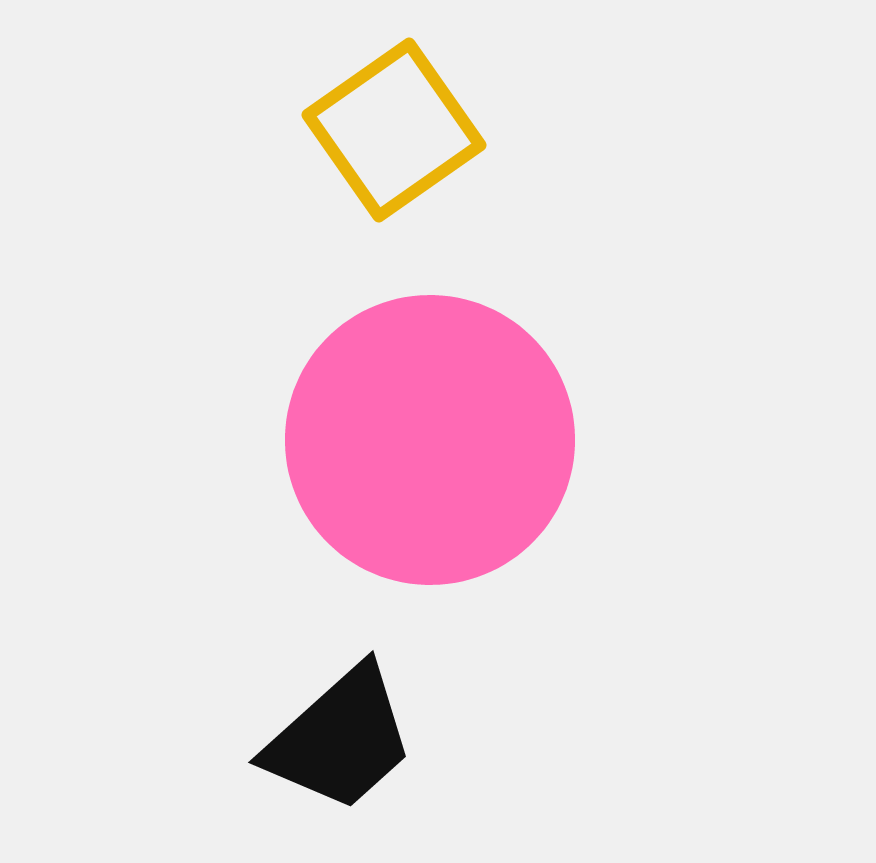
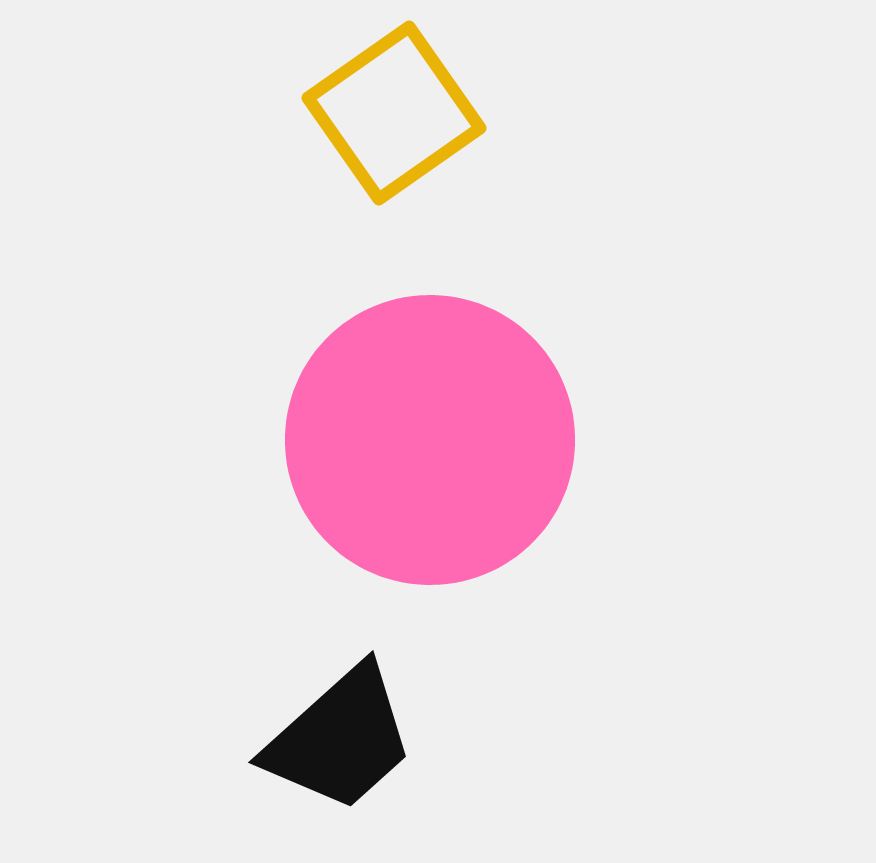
yellow square: moved 17 px up
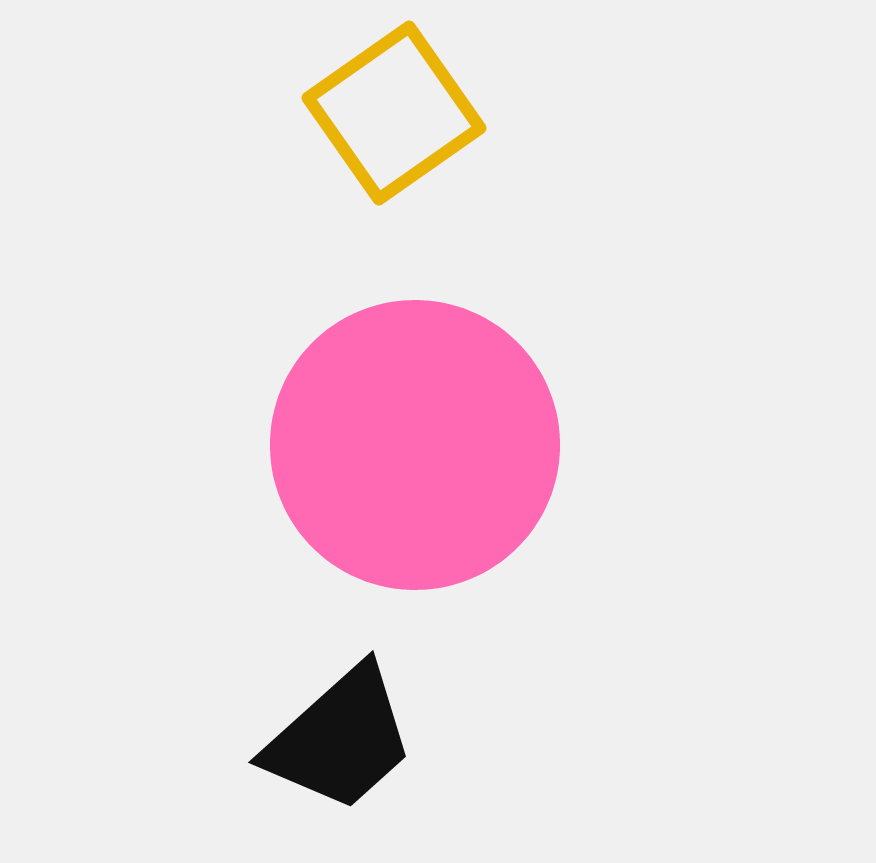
pink circle: moved 15 px left, 5 px down
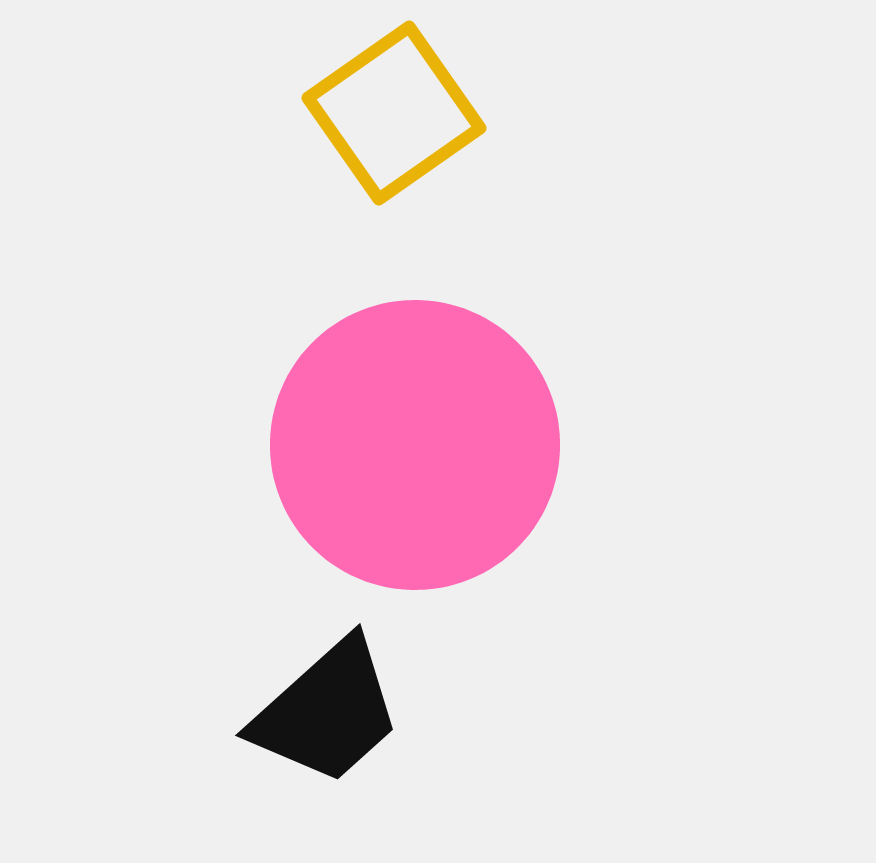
black trapezoid: moved 13 px left, 27 px up
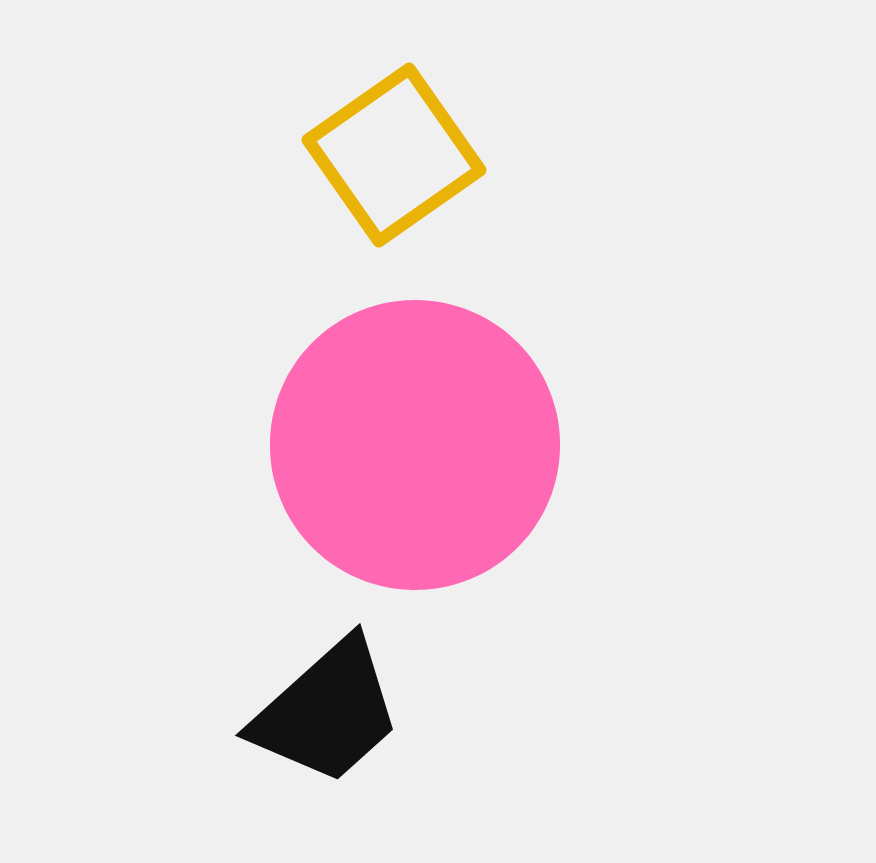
yellow square: moved 42 px down
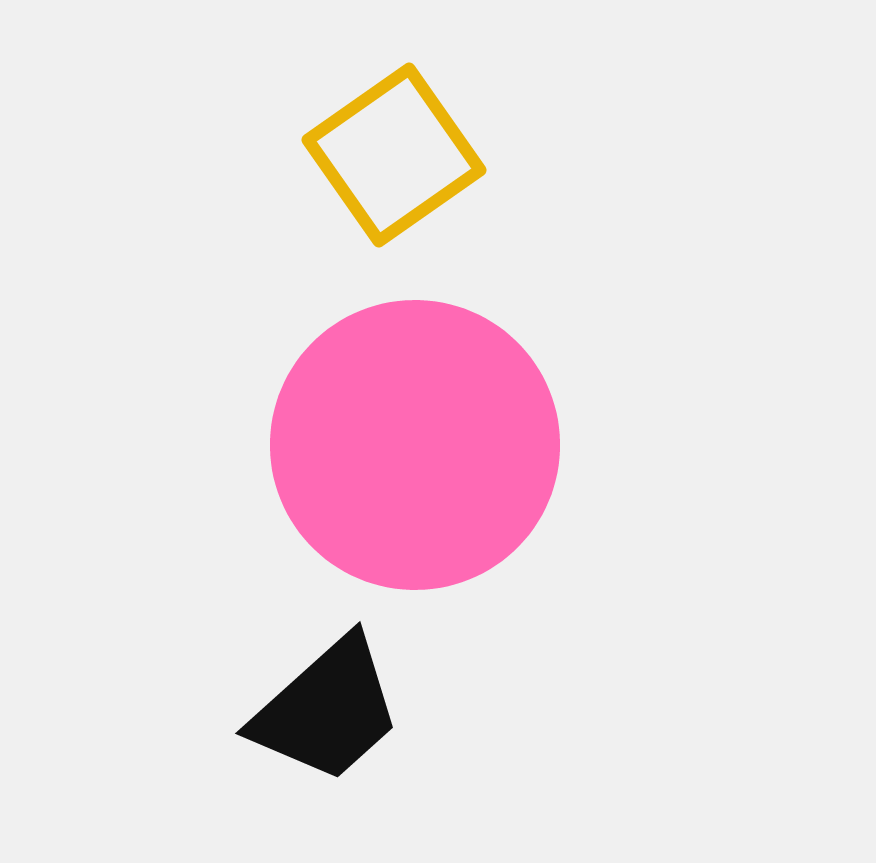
black trapezoid: moved 2 px up
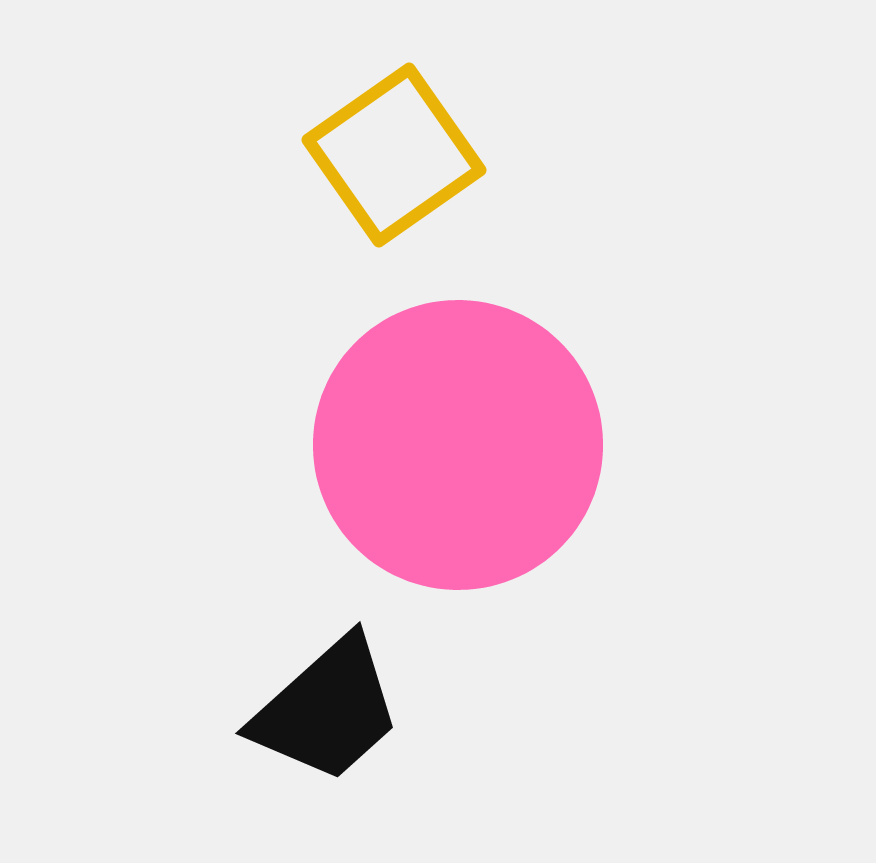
pink circle: moved 43 px right
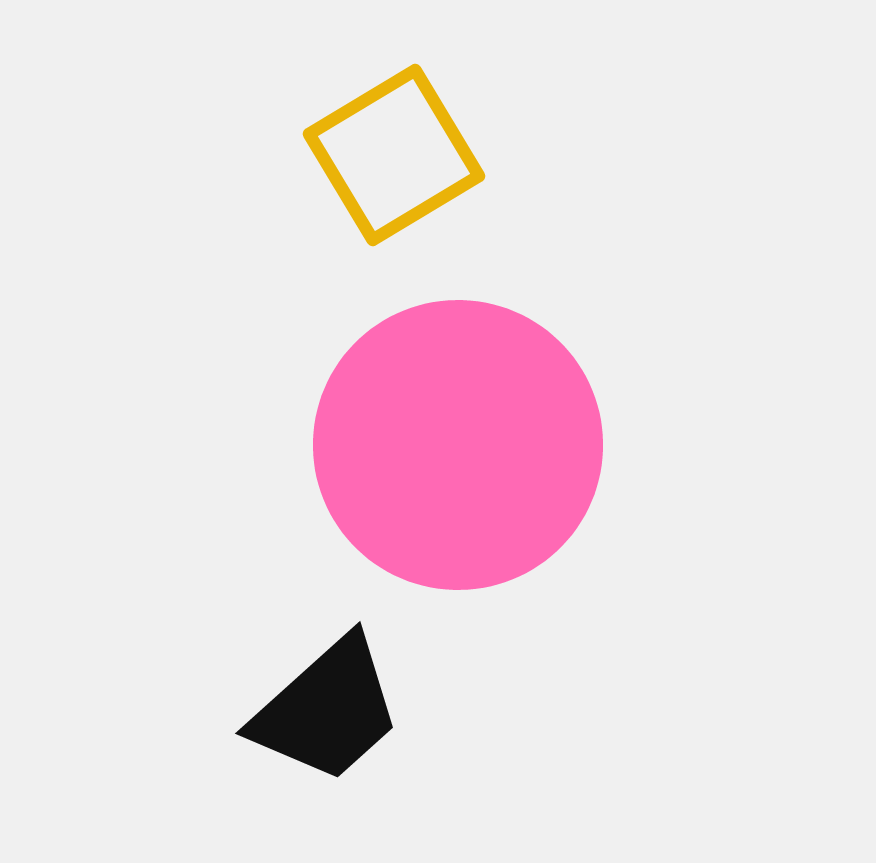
yellow square: rotated 4 degrees clockwise
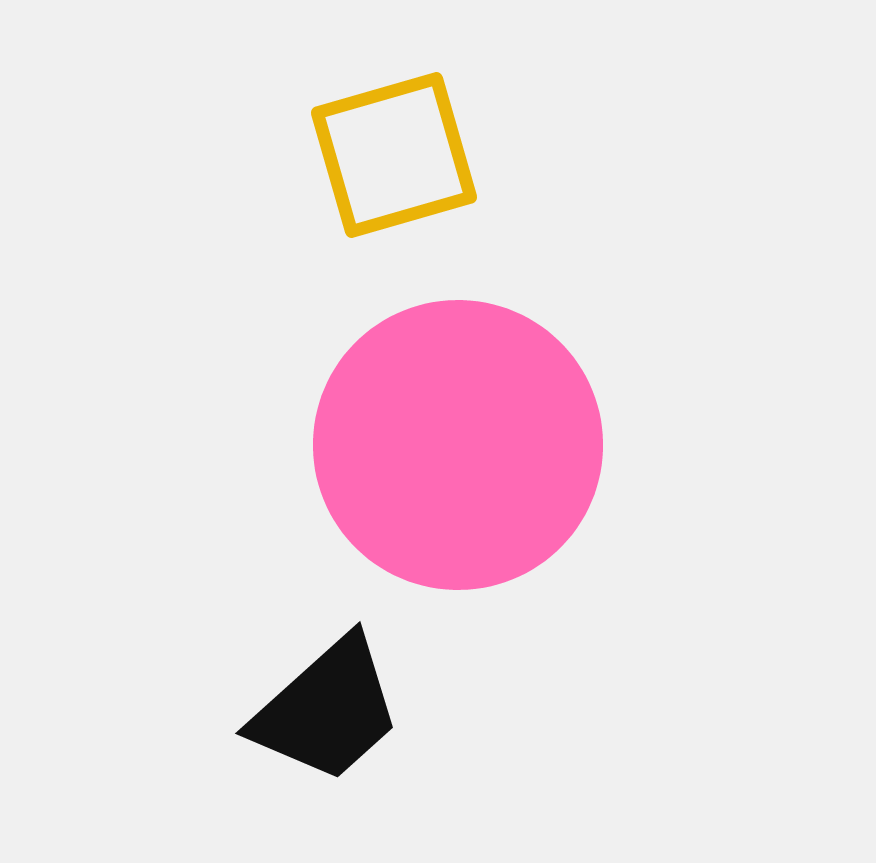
yellow square: rotated 15 degrees clockwise
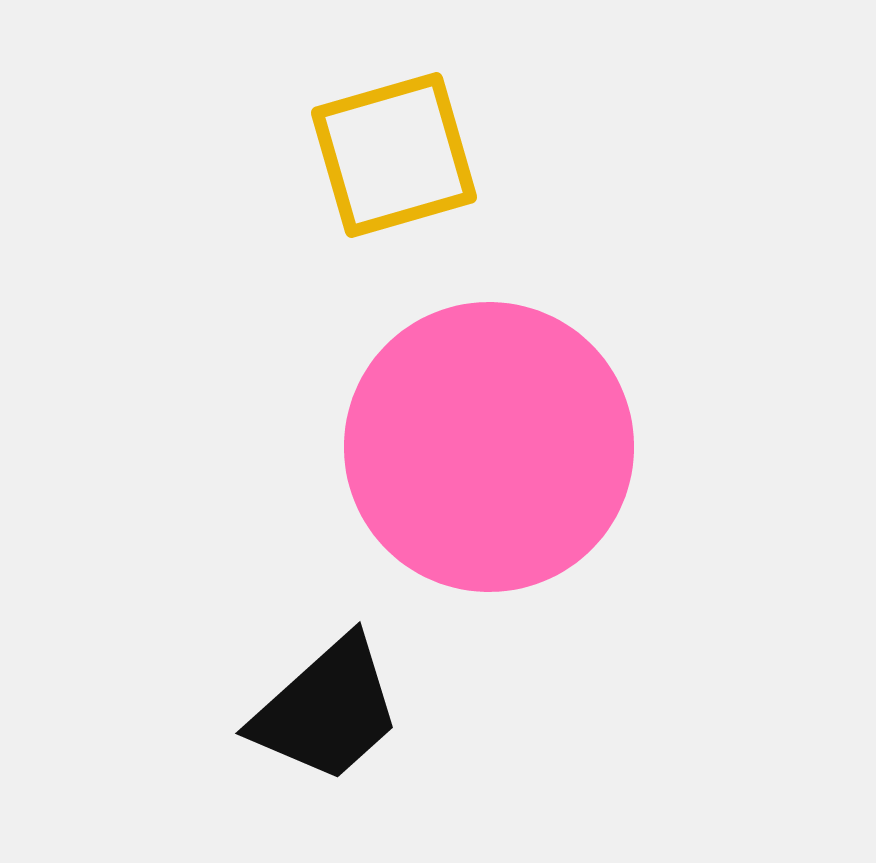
pink circle: moved 31 px right, 2 px down
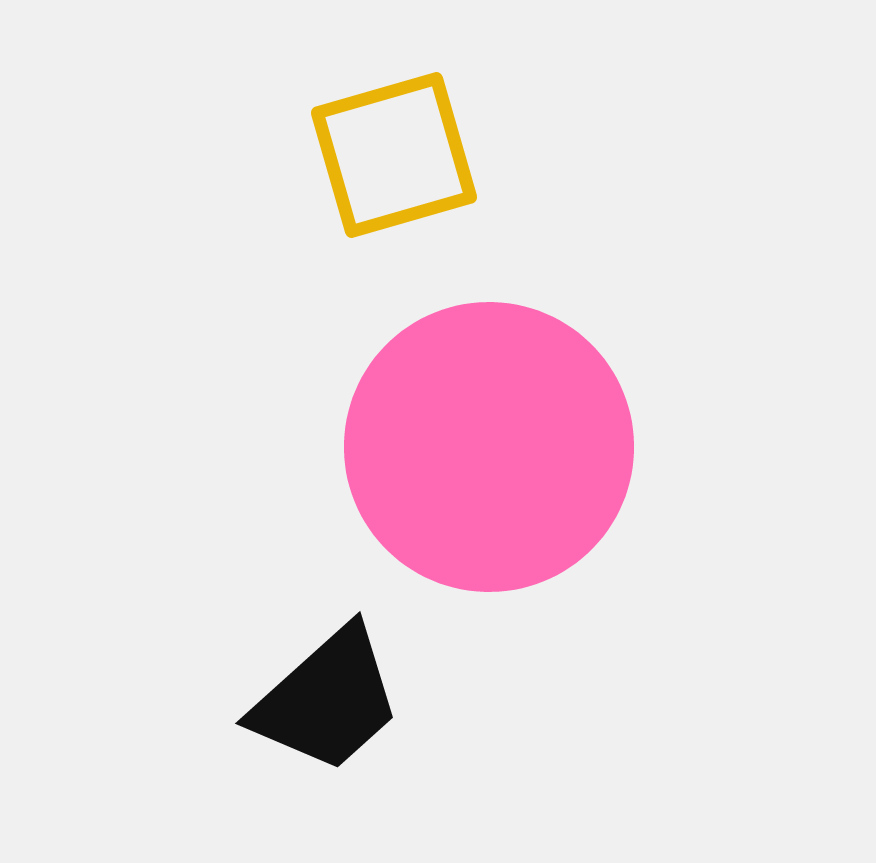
black trapezoid: moved 10 px up
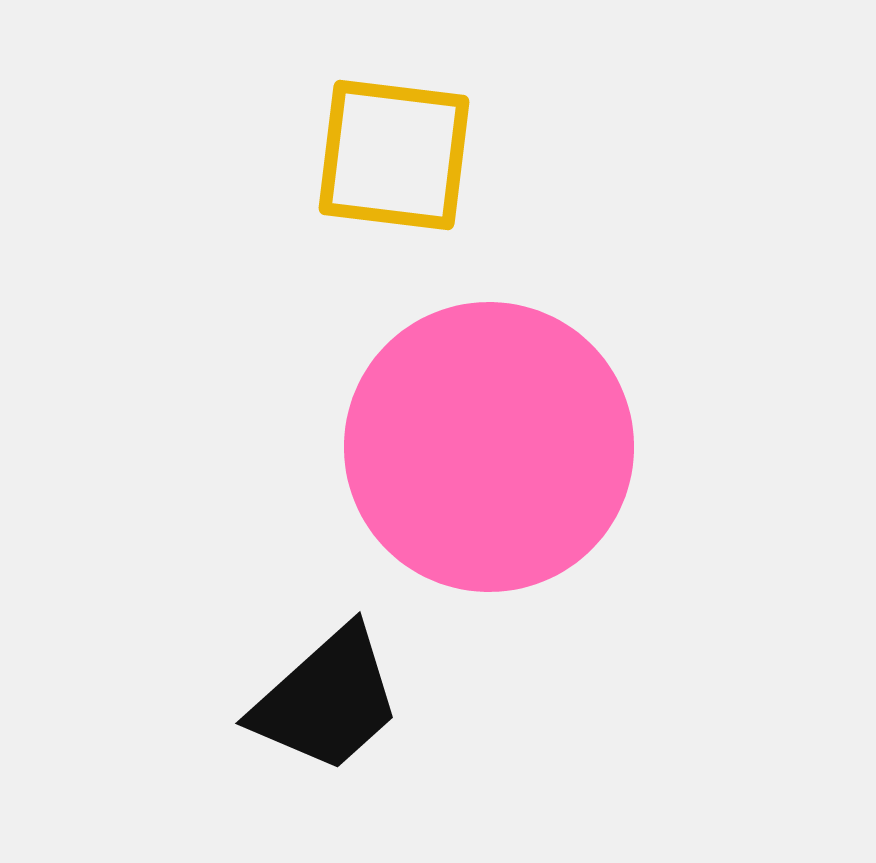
yellow square: rotated 23 degrees clockwise
